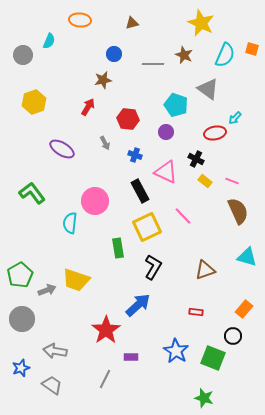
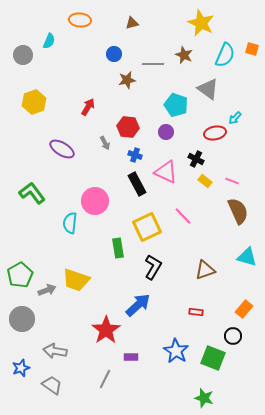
brown star at (103, 80): moved 24 px right
red hexagon at (128, 119): moved 8 px down
black rectangle at (140, 191): moved 3 px left, 7 px up
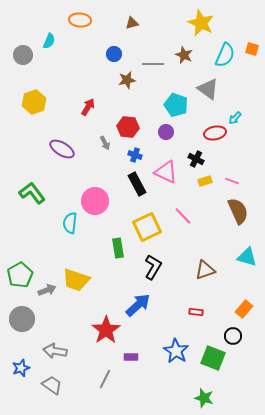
yellow rectangle at (205, 181): rotated 56 degrees counterclockwise
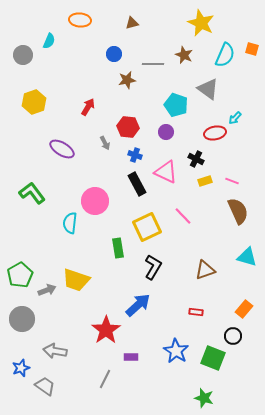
gray trapezoid at (52, 385): moved 7 px left, 1 px down
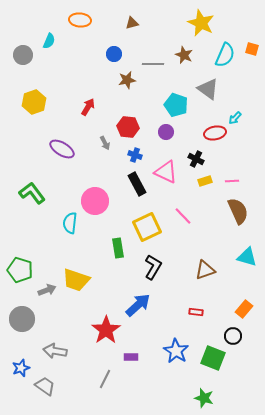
pink line at (232, 181): rotated 24 degrees counterclockwise
green pentagon at (20, 275): moved 5 px up; rotated 25 degrees counterclockwise
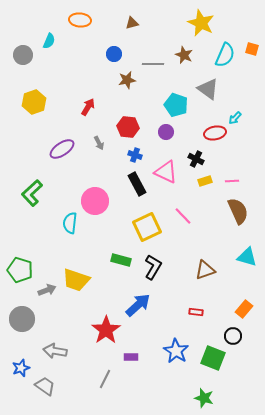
gray arrow at (105, 143): moved 6 px left
purple ellipse at (62, 149): rotated 65 degrees counterclockwise
green L-shape at (32, 193): rotated 96 degrees counterclockwise
green rectangle at (118, 248): moved 3 px right, 12 px down; rotated 66 degrees counterclockwise
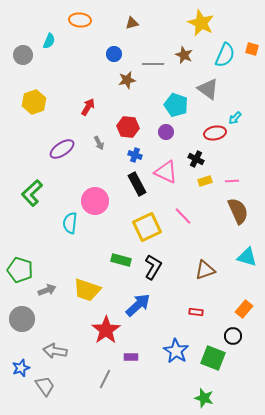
yellow trapezoid at (76, 280): moved 11 px right, 10 px down
gray trapezoid at (45, 386): rotated 20 degrees clockwise
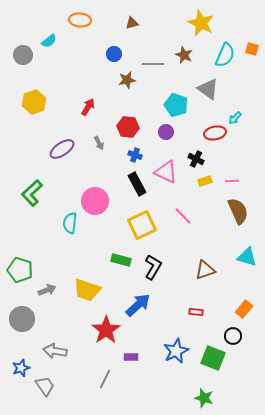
cyan semicircle at (49, 41): rotated 28 degrees clockwise
yellow square at (147, 227): moved 5 px left, 2 px up
blue star at (176, 351): rotated 15 degrees clockwise
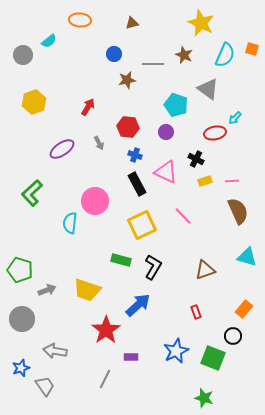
red rectangle at (196, 312): rotated 64 degrees clockwise
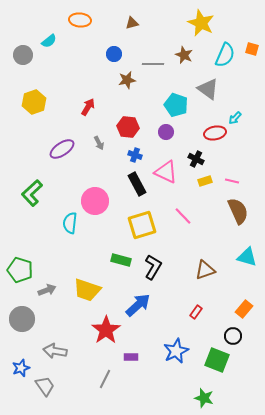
pink line at (232, 181): rotated 16 degrees clockwise
yellow square at (142, 225): rotated 8 degrees clockwise
red rectangle at (196, 312): rotated 56 degrees clockwise
green square at (213, 358): moved 4 px right, 2 px down
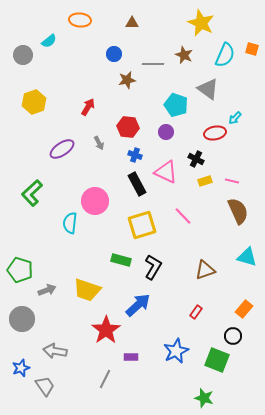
brown triangle at (132, 23): rotated 16 degrees clockwise
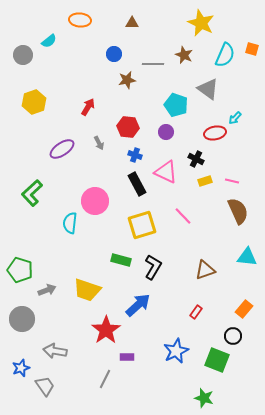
cyan triangle at (247, 257): rotated 10 degrees counterclockwise
purple rectangle at (131, 357): moved 4 px left
